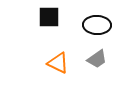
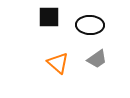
black ellipse: moved 7 px left
orange triangle: rotated 15 degrees clockwise
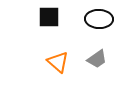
black ellipse: moved 9 px right, 6 px up
orange triangle: moved 1 px up
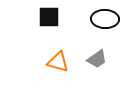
black ellipse: moved 6 px right
orange triangle: rotated 25 degrees counterclockwise
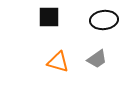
black ellipse: moved 1 px left, 1 px down; rotated 8 degrees counterclockwise
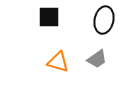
black ellipse: rotated 72 degrees counterclockwise
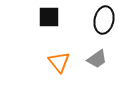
orange triangle: moved 1 px right; rotated 35 degrees clockwise
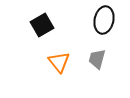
black square: moved 7 px left, 8 px down; rotated 30 degrees counterclockwise
gray trapezoid: rotated 140 degrees clockwise
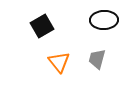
black ellipse: rotated 76 degrees clockwise
black square: moved 1 px down
